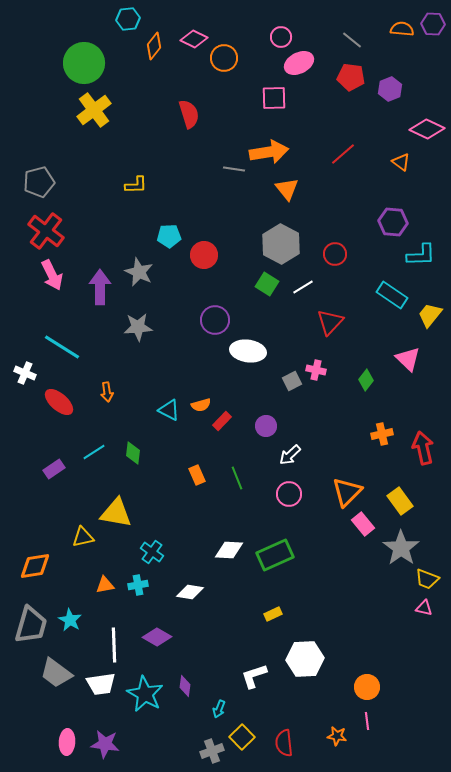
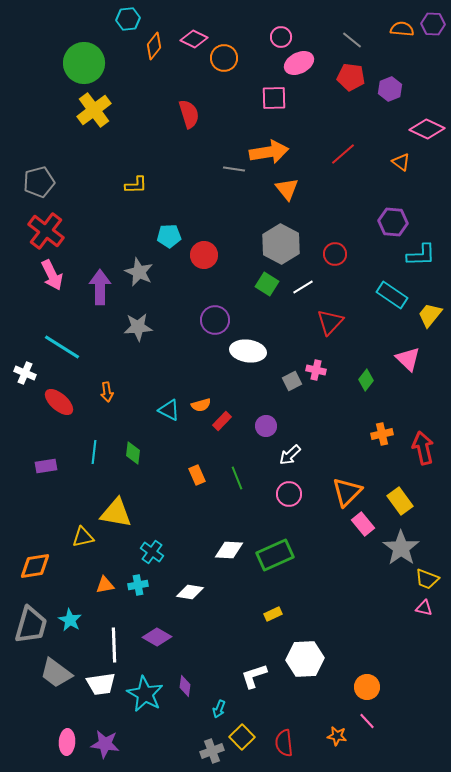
cyan line at (94, 452): rotated 50 degrees counterclockwise
purple rectangle at (54, 469): moved 8 px left, 3 px up; rotated 25 degrees clockwise
pink line at (367, 721): rotated 36 degrees counterclockwise
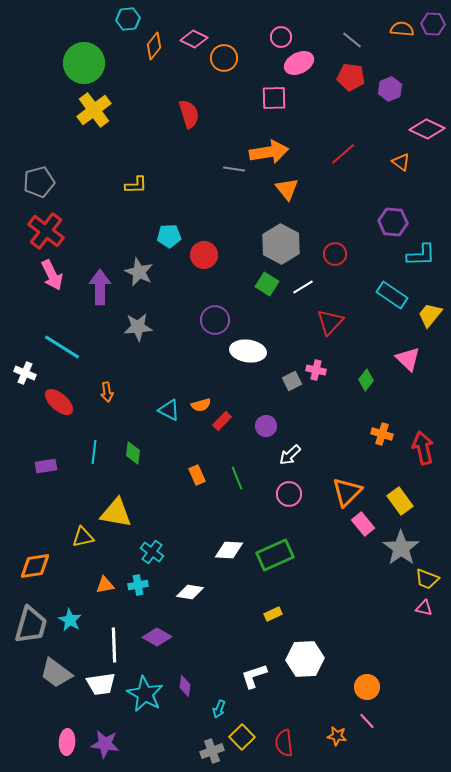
orange cross at (382, 434): rotated 30 degrees clockwise
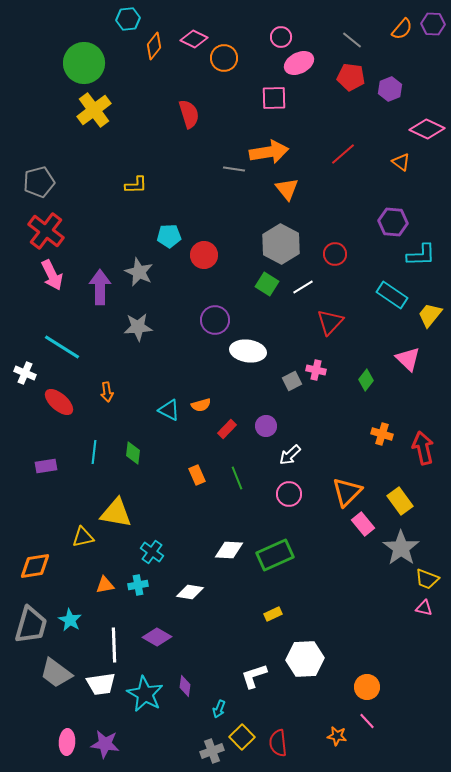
orange semicircle at (402, 29): rotated 125 degrees clockwise
red rectangle at (222, 421): moved 5 px right, 8 px down
red semicircle at (284, 743): moved 6 px left
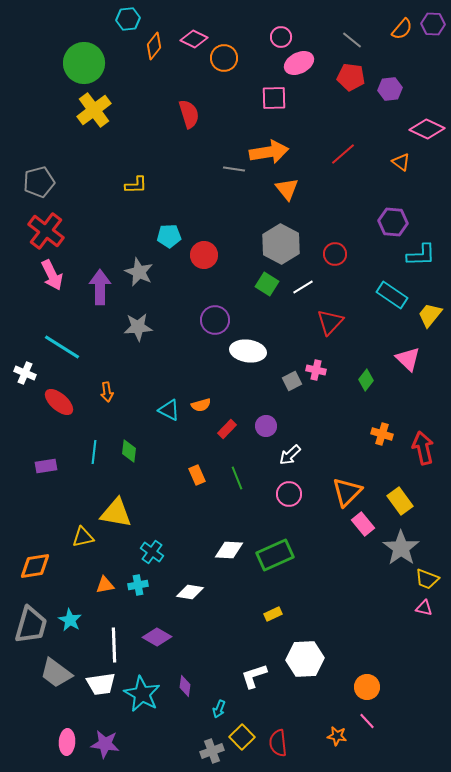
purple hexagon at (390, 89): rotated 15 degrees clockwise
green diamond at (133, 453): moved 4 px left, 2 px up
cyan star at (145, 694): moved 3 px left
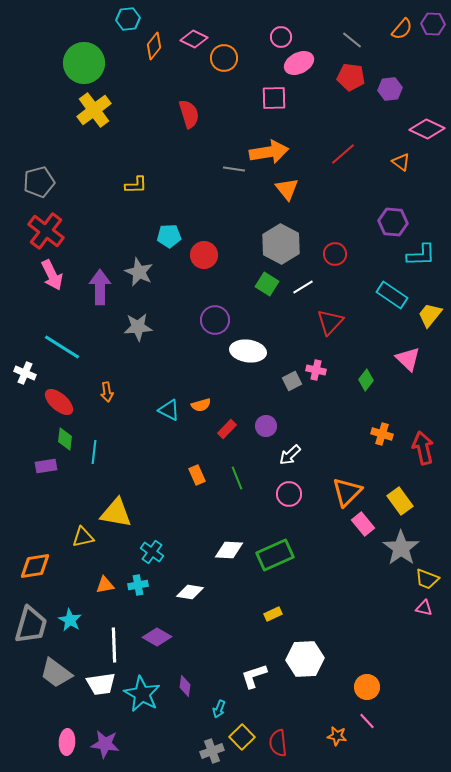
green diamond at (129, 451): moved 64 px left, 12 px up
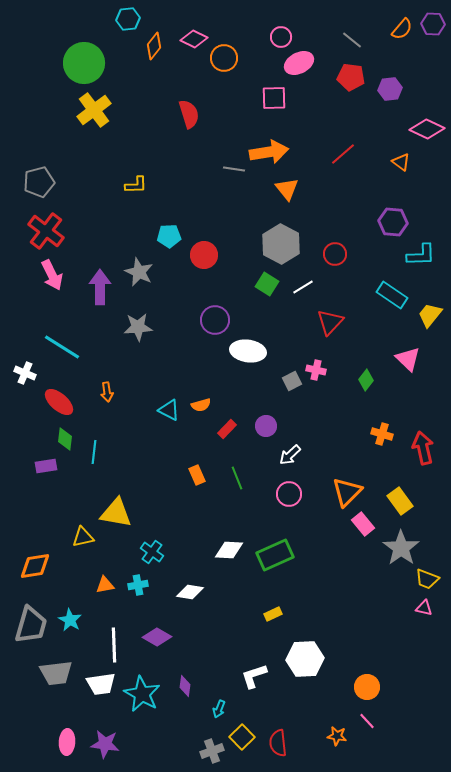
gray trapezoid at (56, 673): rotated 44 degrees counterclockwise
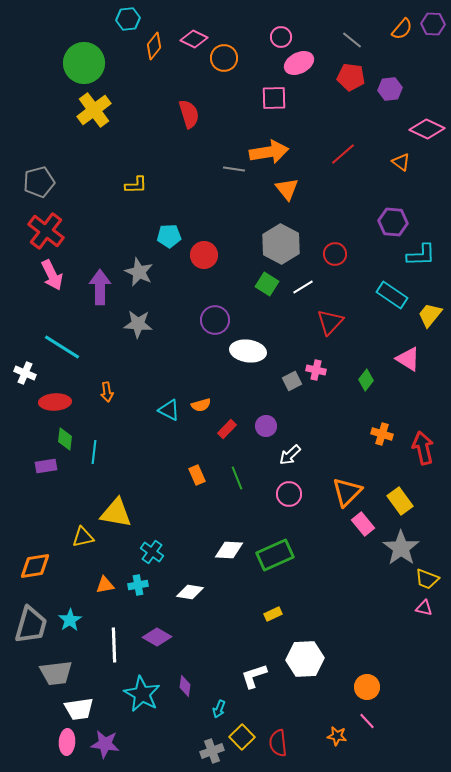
gray star at (138, 327): moved 3 px up; rotated 8 degrees clockwise
pink triangle at (408, 359): rotated 12 degrees counterclockwise
red ellipse at (59, 402): moved 4 px left; rotated 44 degrees counterclockwise
cyan star at (70, 620): rotated 10 degrees clockwise
white trapezoid at (101, 684): moved 22 px left, 25 px down
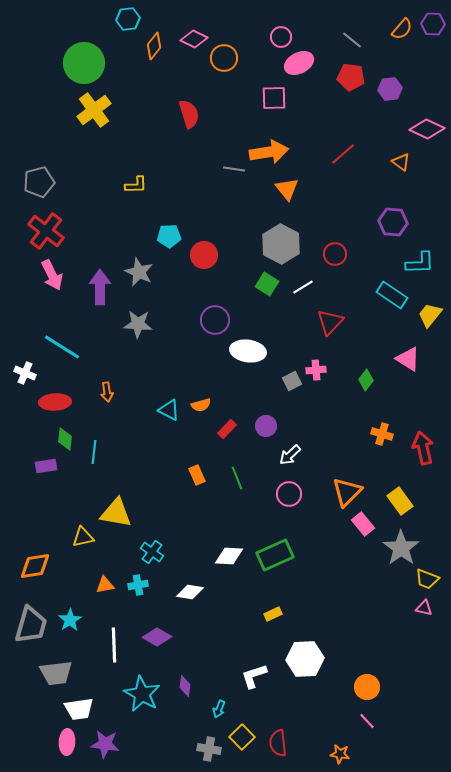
cyan L-shape at (421, 255): moved 1 px left, 8 px down
pink cross at (316, 370): rotated 18 degrees counterclockwise
white diamond at (229, 550): moved 6 px down
orange star at (337, 736): moved 3 px right, 18 px down
gray cross at (212, 751): moved 3 px left, 2 px up; rotated 30 degrees clockwise
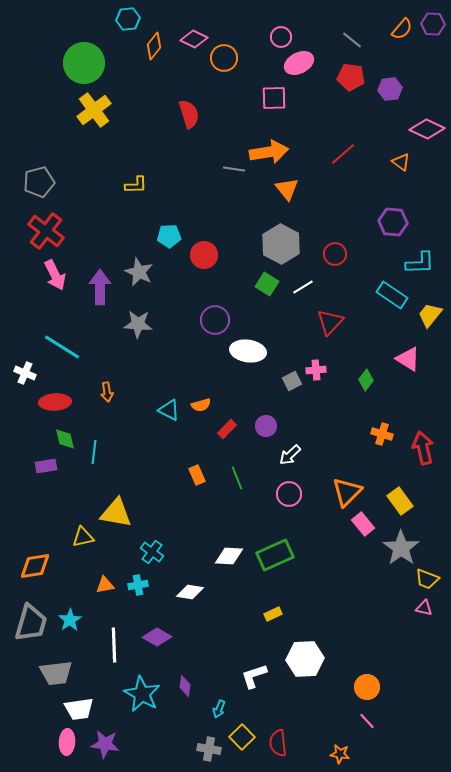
pink arrow at (52, 275): moved 3 px right
green diamond at (65, 439): rotated 20 degrees counterclockwise
gray trapezoid at (31, 625): moved 2 px up
